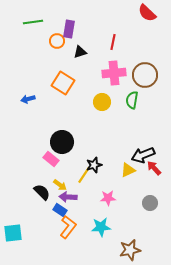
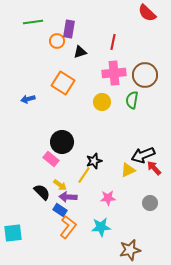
black star: moved 4 px up
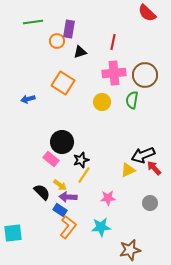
black star: moved 13 px left, 1 px up
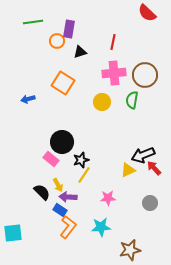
yellow arrow: moved 2 px left; rotated 24 degrees clockwise
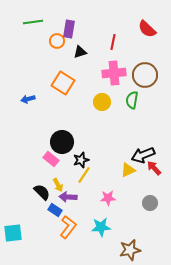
red semicircle: moved 16 px down
blue rectangle: moved 5 px left
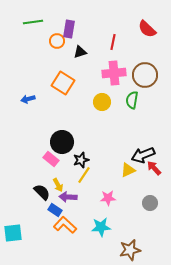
orange L-shape: moved 3 px left, 2 px up; rotated 85 degrees counterclockwise
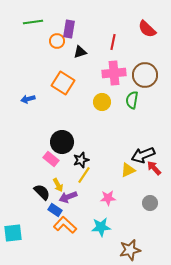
purple arrow: rotated 24 degrees counterclockwise
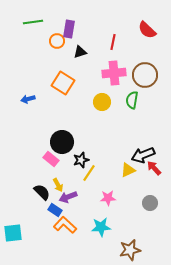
red semicircle: moved 1 px down
yellow line: moved 5 px right, 2 px up
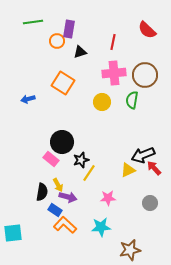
black semicircle: rotated 54 degrees clockwise
purple arrow: rotated 144 degrees counterclockwise
